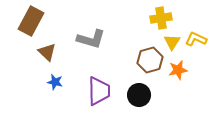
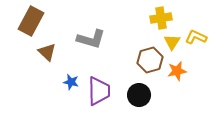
yellow L-shape: moved 2 px up
orange star: moved 1 px left, 1 px down
blue star: moved 16 px right
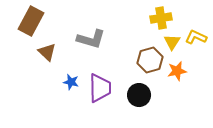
purple trapezoid: moved 1 px right, 3 px up
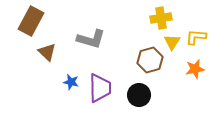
yellow L-shape: rotated 20 degrees counterclockwise
orange star: moved 18 px right, 2 px up
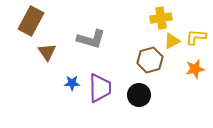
yellow triangle: moved 1 px up; rotated 30 degrees clockwise
brown triangle: rotated 12 degrees clockwise
blue star: moved 1 px right, 1 px down; rotated 14 degrees counterclockwise
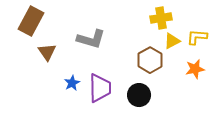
yellow L-shape: moved 1 px right
brown hexagon: rotated 15 degrees counterclockwise
blue star: rotated 28 degrees counterclockwise
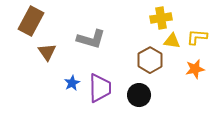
yellow triangle: rotated 36 degrees clockwise
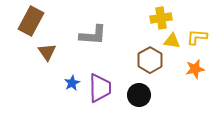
gray L-shape: moved 2 px right, 4 px up; rotated 12 degrees counterclockwise
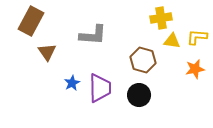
brown hexagon: moved 7 px left; rotated 15 degrees counterclockwise
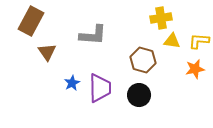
yellow L-shape: moved 2 px right, 4 px down
